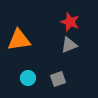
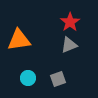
red star: rotated 18 degrees clockwise
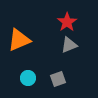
red star: moved 3 px left
orange triangle: rotated 15 degrees counterclockwise
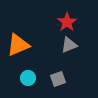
orange triangle: moved 1 px left, 5 px down
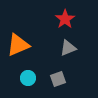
red star: moved 2 px left, 3 px up
gray triangle: moved 1 px left, 3 px down
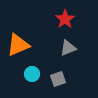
cyan circle: moved 4 px right, 4 px up
